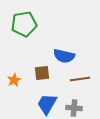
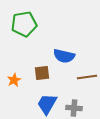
brown line: moved 7 px right, 2 px up
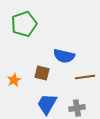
green pentagon: rotated 10 degrees counterclockwise
brown square: rotated 21 degrees clockwise
brown line: moved 2 px left
gray cross: moved 3 px right; rotated 14 degrees counterclockwise
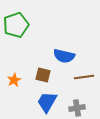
green pentagon: moved 8 px left, 1 px down
brown square: moved 1 px right, 2 px down
brown line: moved 1 px left
blue trapezoid: moved 2 px up
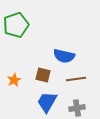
brown line: moved 8 px left, 2 px down
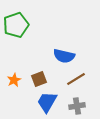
brown square: moved 4 px left, 4 px down; rotated 35 degrees counterclockwise
brown line: rotated 24 degrees counterclockwise
gray cross: moved 2 px up
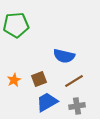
green pentagon: rotated 15 degrees clockwise
brown line: moved 2 px left, 2 px down
blue trapezoid: rotated 30 degrees clockwise
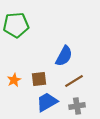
blue semicircle: rotated 75 degrees counterclockwise
brown square: rotated 14 degrees clockwise
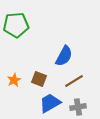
brown square: rotated 28 degrees clockwise
blue trapezoid: moved 3 px right, 1 px down
gray cross: moved 1 px right, 1 px down
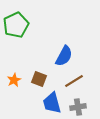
green pentagon: rotated 20 degrees counterclockwise
blue trapezoid: moved 2 px right; rotated 75 degrees counterclockwise
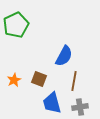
brown line: rotated 48 degrees counterclockwise
gray cross: moved 2 px right
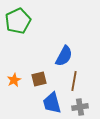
green pentagon: moved 2 px right, 4 px up
brown square: rotated 35 degrees counterclockwise
